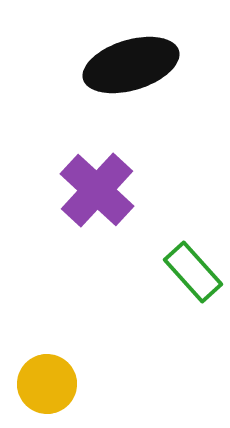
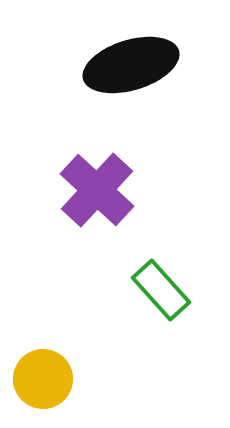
green rectangle: moved 32 px left, 18 px down
yellow circle: moved 4 px left, 5 px up
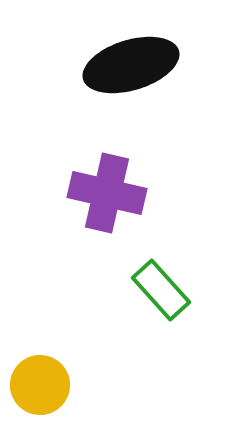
purple cross: moved 10 px right, 3 px down; rotated 30 degrees counterclockwise
yellow circle: moved 3 px left, 6 px down
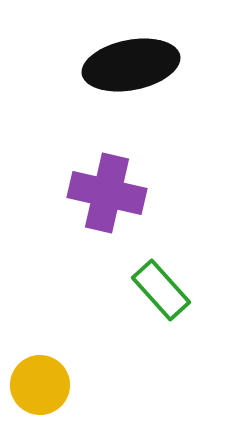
black ellipse: rotated 6 degrees clockwise
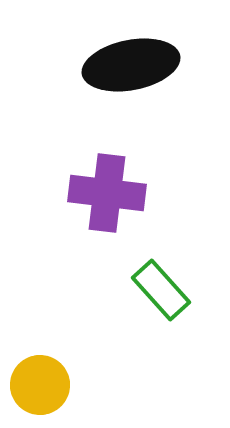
purple cross: rotated 6 degrees counterclockwise
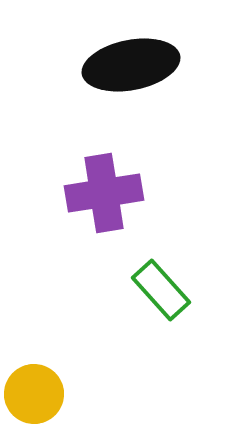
purple cross: moved 3 px left; rotated 16 degrees counterclockwise
yellow circle: moved 6 px left, 9 px down
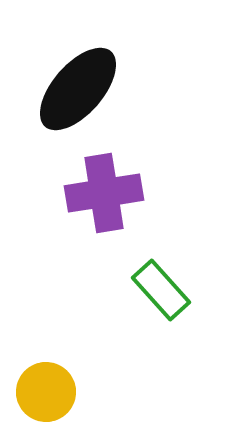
black ellipse: moved 53 px left, 24 px down; rotated 38 degrees counterclockwise
yellow circle: moved 12 px right, 2 px up
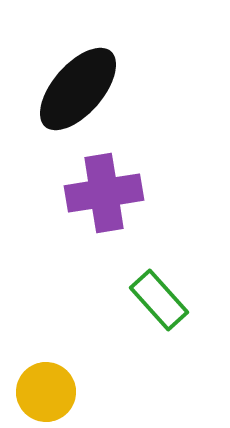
green rectangle: moved 2 px left, 10 px down
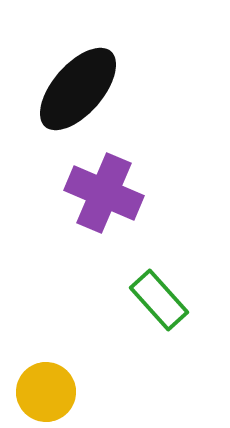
purple cross: rotated 32 degrees clockwise
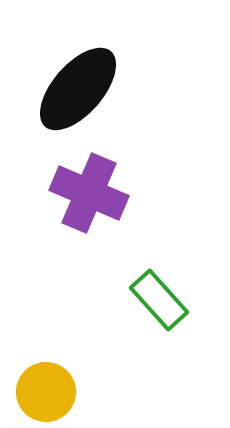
purple cross: moved 15 px left
